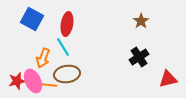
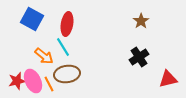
orange arrow: moved 1 px right, 2 px up; rotated 72 degrees counterclockwise
orange line: moved 1 px up; rotated 56 degrees clockwise
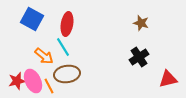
brown star: moved 2 px down; rotated 21 degrees counterclockwise
orange line: moved 2 px down
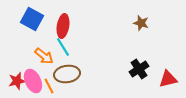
red ellipse: moved 4 px left, 2 px down
black cross: moved 12 px down
